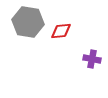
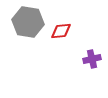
purple cross: rotated 24 degrees counterclockwise
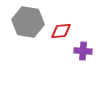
purple cross: moved 9 px left, 8 px up; rotated 18 degrees clockwise
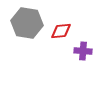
gray hexagon: moved 1 px left, 1 px down
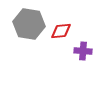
gray hexagon: moved 2 px right, 1 px down
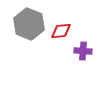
gray hexagon: rotated 12 degrees clockwise
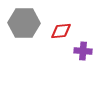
gray hexagon: moved 5 px left, 1 px up; rotated 20 degrees counterclockwise
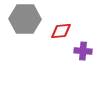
gray hexagon: moved 1 px right, 4 px up
